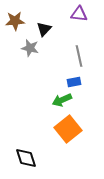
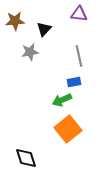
gray star: moved 4 px down; rotated 24 degrees counterclockwise
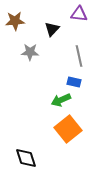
black triangle: moved 8 px right
gray star: rotated 12 degrees clockwise
blue rectangle: rotated 24 degrees clockwise
green arrow: moved 1 px left
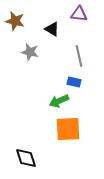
brown star: rotated 18 degrees clockwise
black triangle: rotated 42 degrees counterclockwise
gray star: rotated 12 degrees clockwise
green arrow: moved 2 px left, 1 px down
orange square: rotated 36 degrees clockwise
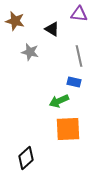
black diamond: rotated 65 degrees clockwise
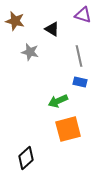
purple triangle: moved 4 px right, 1 px down; rotated 12 degrees clockwise
blue rectangle: moved 6 px right
green arrow: moved 1 px left
orange square: rotated 12 degrees counterclockwise
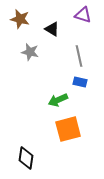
brown star: moved 5 px right, 2 px up
green arrow: moved 1 px up
black diamond: rotated 40 degrees counterclockwise
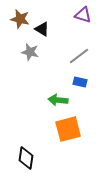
black triangle: moved 10 px left
gray line: rotated 65 degrees clockwise
green arrow: rotated 30 degrees clockwise
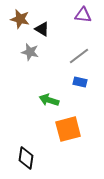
purple triangle: rotated 12 degrees counterclockwise
green arrow: moved 9 px left; rotated 12 degrees clockwise
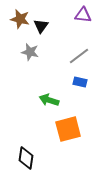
black triangle: moved 1 px left, 3 px up; rotated 35 degrees clockwise
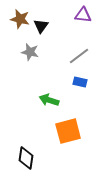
orange square: moved 2 px down
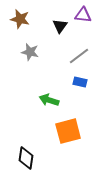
black triangle: moved 19 px right
